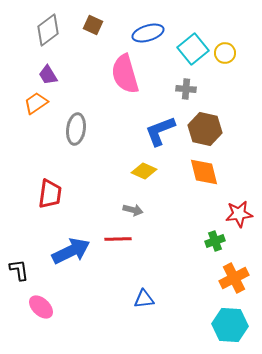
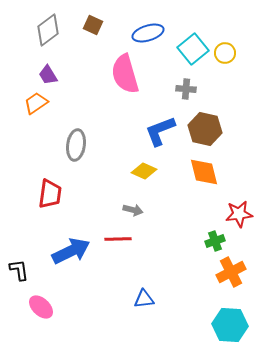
gray ellipse: moved 16 px down
orange cross: moved 3 px left, 6 px up
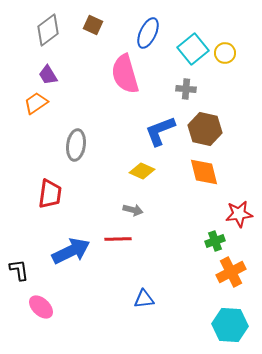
blue ellipse: rotated 48 degrees counterclockwise
yellow diamond: moved 2 px left
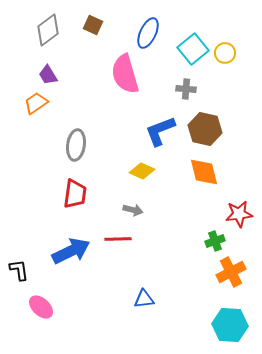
red trapezoid: moved 25 px right
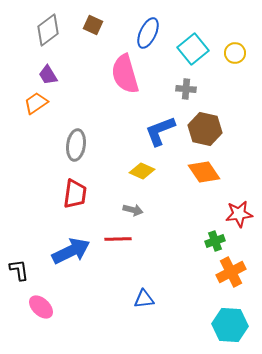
yellow circle: moved 10 px right
orange diamond: rotated 20 degrees counterclockwise
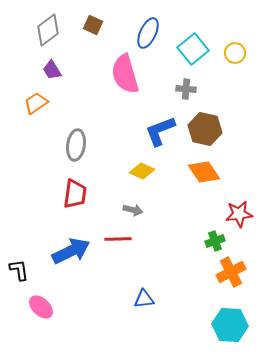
purple trapezoid: moved 4 px right, 5 px up
